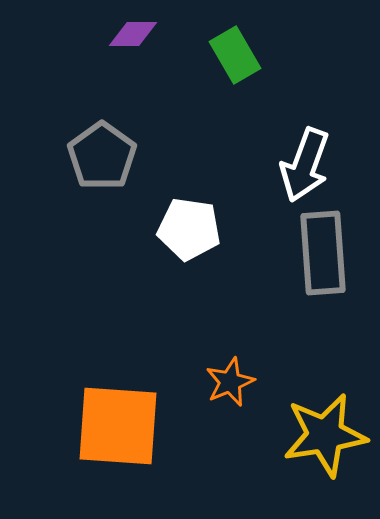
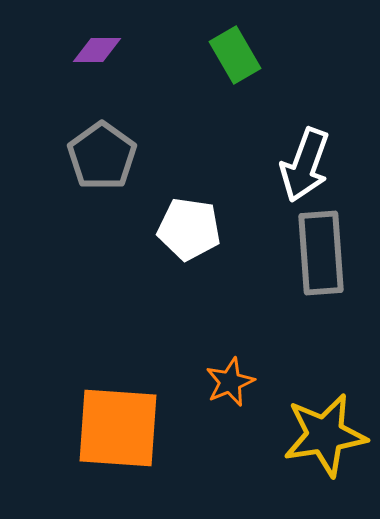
purple diamond: moved 36 px left, 16 px down
gray rectangle: moved 2 px left
orange square: moved 2 px down
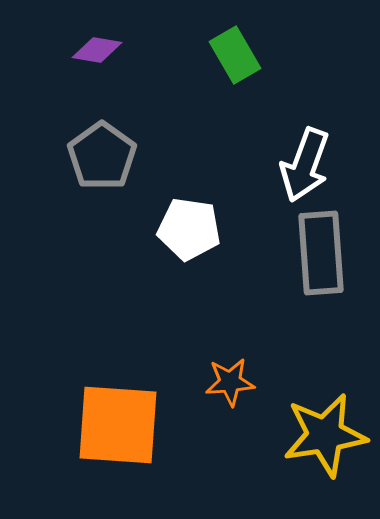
purple diamond: rotated 9 degrees clockwise
orange star: rotated 18 degrees clockwise
orange square: moved 3 px up
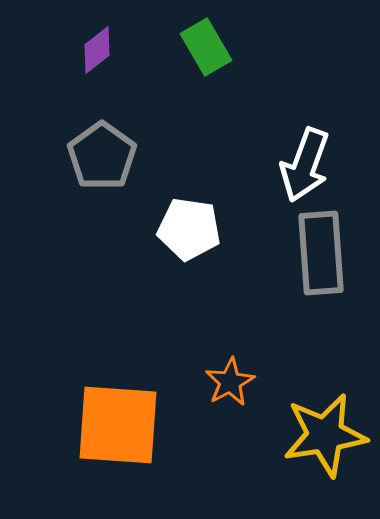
purple diamond: rotated 48 degrees counterclockwise
green rectangle: moved 29 px left, 8 px up
orange star: rotated 24 degrees counterclockwise
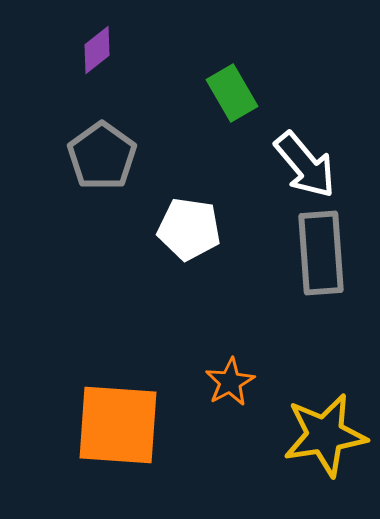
green rectangle: moved 26 px right, 46 px down
white arrow: rotated 60 degrees counterclockwise
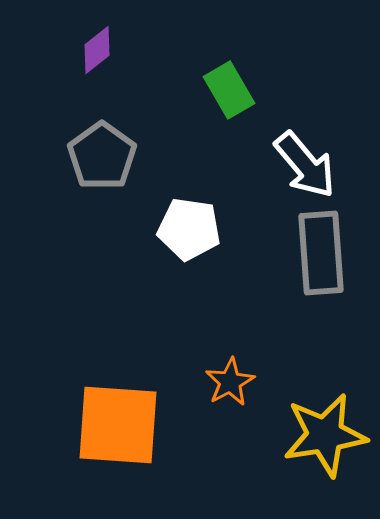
green rectangle: moved 3 px left, 3 px up
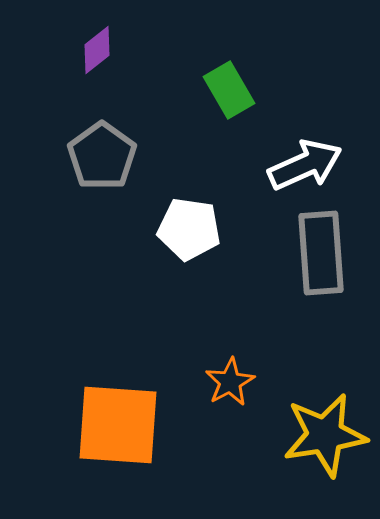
white arrow: rotated 74 degrees counterclockwise
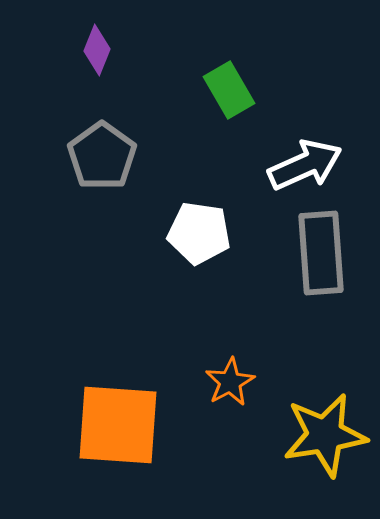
purple diamond: rotated 30 degrees counterclockwise
white pentagon: moved 10 px right, 4 px down
